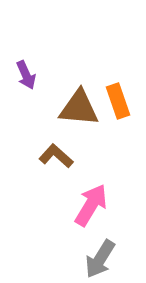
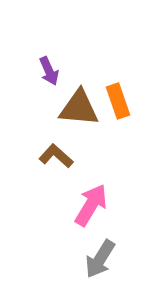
purple arrow: moved 23 px right, 4 px up
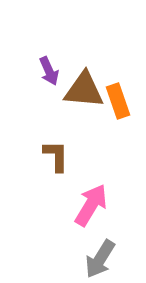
brown triangle: moved 5 px right, 18 px up
brown L-shape: rotated 48 degrees clockwise
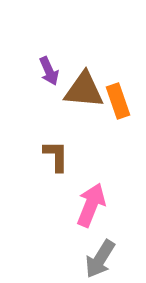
pink arrow: rotated 9 degrees counterclockwise
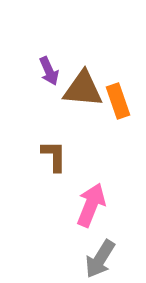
brown triangle: moved 1 px left, 1 px up
brown L-shape: moved 2 px left
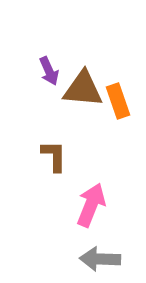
gray arrow: rotated 60 degrees clockwise
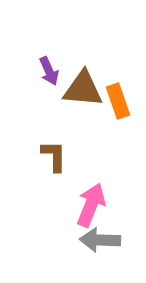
gray arrow: moved 19 px up
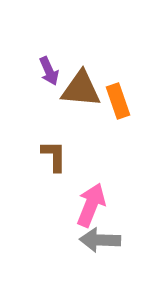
brown triangle: moved 2 px left
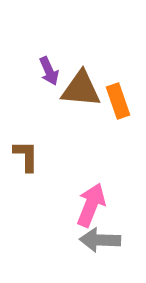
brown L-shape: moved 28 px left
